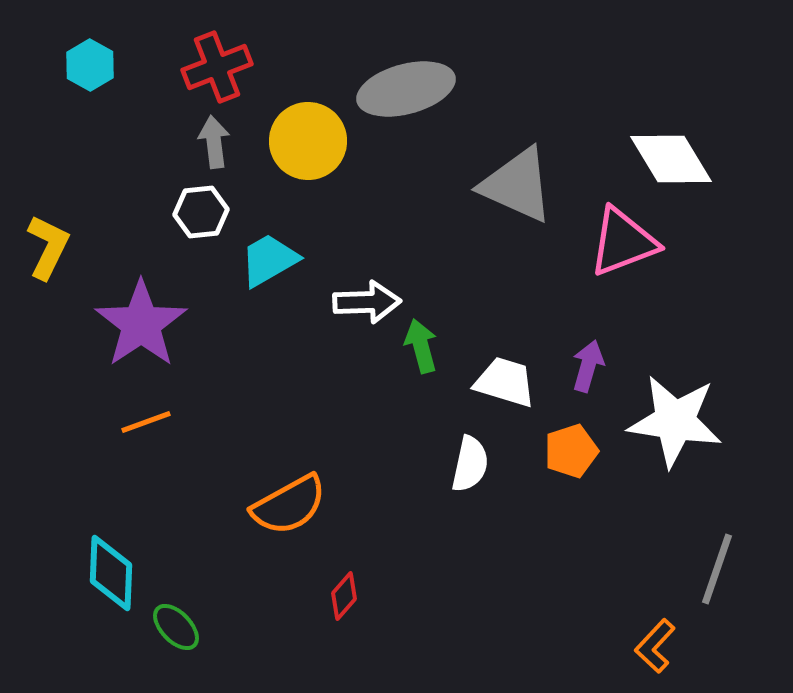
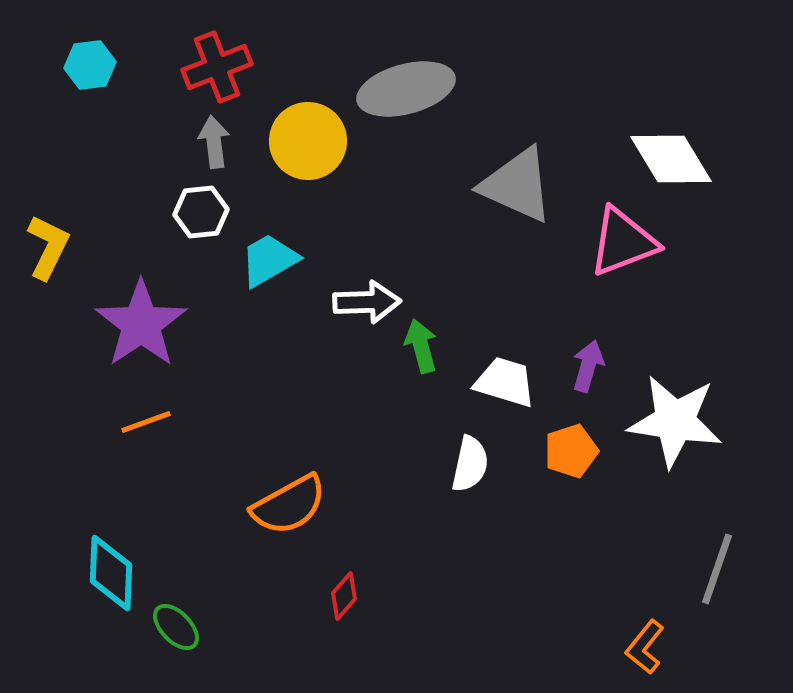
cyan hexagon: rotated 24 degrees clockwise
orange L-shape: moved 10 px left, 1 px down; rotated 4 degrees counterclockwise
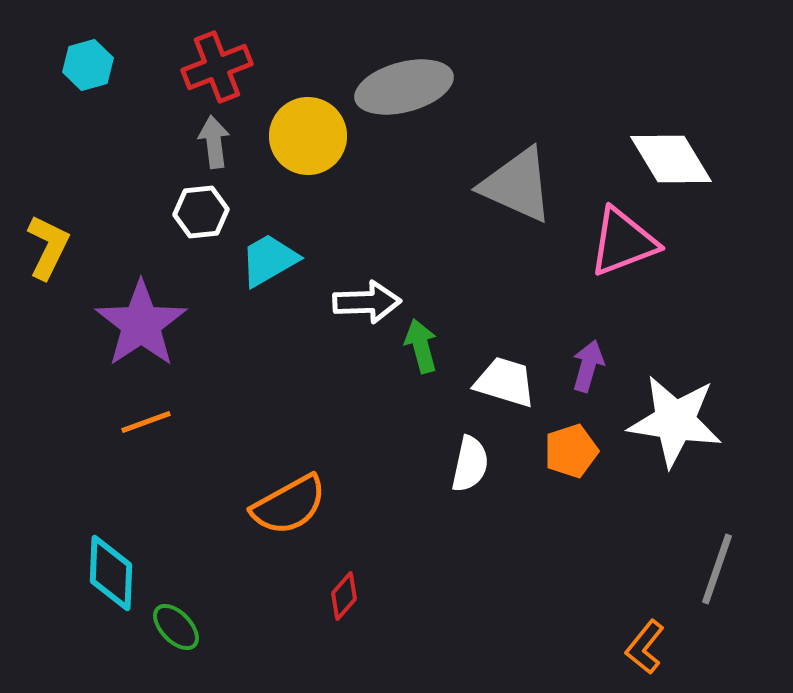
cyan hexagon: moved 2 px left; rotated 9 degrees counterclockwise
gray ellipse: moved 2 px left, 2 px up
yellow circle: moved 5 px up
